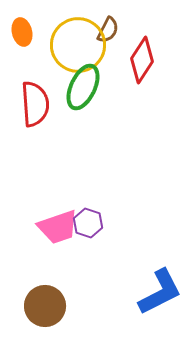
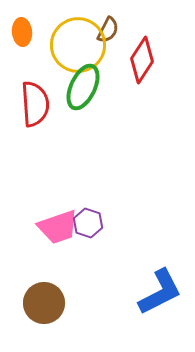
orange ellipse: rotated 8 degrees clockwise
brown circle: moved 1 px left, 3 px up
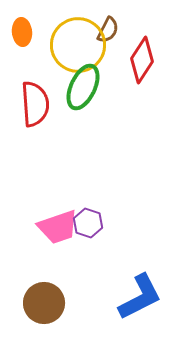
blue L-shape: moved 20 px left, 5 px down
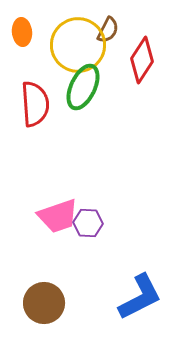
purple hexagon: rotated 16 degrees counterclockwise
pink trapezoid: moved 11 px up
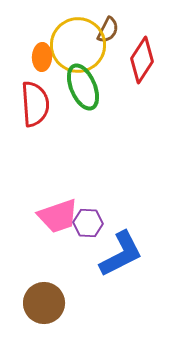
orange ellipse: moved 20 px right, 25 px down; rotated 8 degrees clockwise
green ellipse: rotated 48 degrees counterclockwise
blue L-shape: moved 19 px left, 43 px up
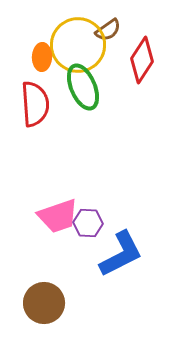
brown semicircle: rotated 28 degrees clockwise
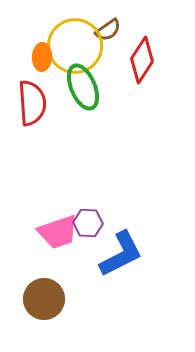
yellow circle: moved 3 px left, 1 px down
red semicircle: moved 3 px left, 1 px up
pink trapezoid: moved 16 px down
brown circle: moved 4 px up
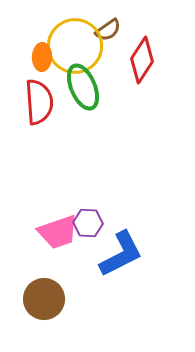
red semicircle: moved 7 px right, 1 px up
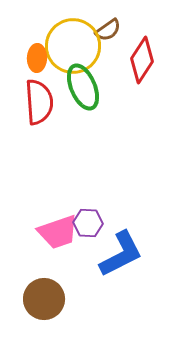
yellow circle: moved 2 px left
orange ellipse: moved 5 px left, 1 px down
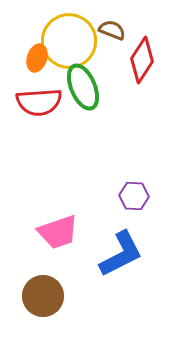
brown semicircle: moved 4 px right; rotated 124 degrees counterclockwise
yellow circle: moved 4 px left, 5 px up
orange ellipse: rotated 16 degrees clockwise
red semicircle: rotated 90 degrees clockwise
purple hexagon: moved 46 px right, 27 px up
brown circle: moved 1 px left, 3 px up
